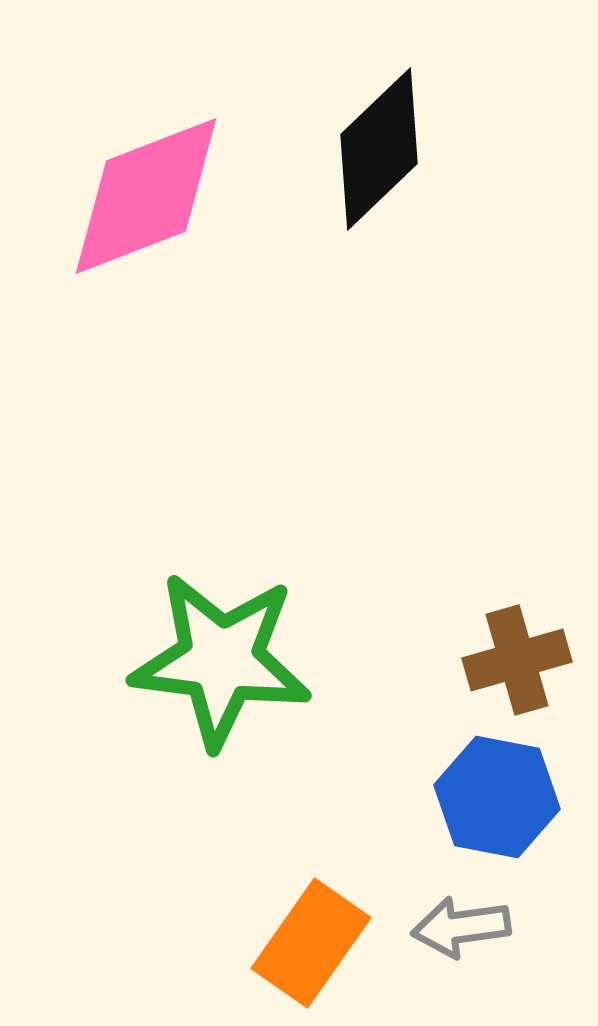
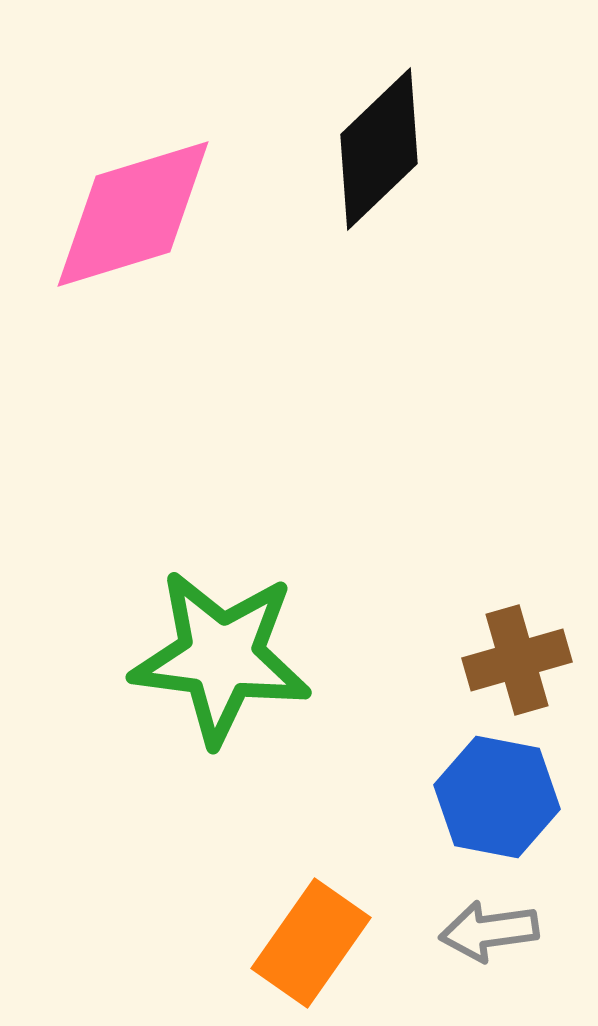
pink diamond: moved 13 px left, 18 px down; rotated 4 degrees clockwise
green star: moved 3 px up
gray arrow: moved 28 px right, 4 px down
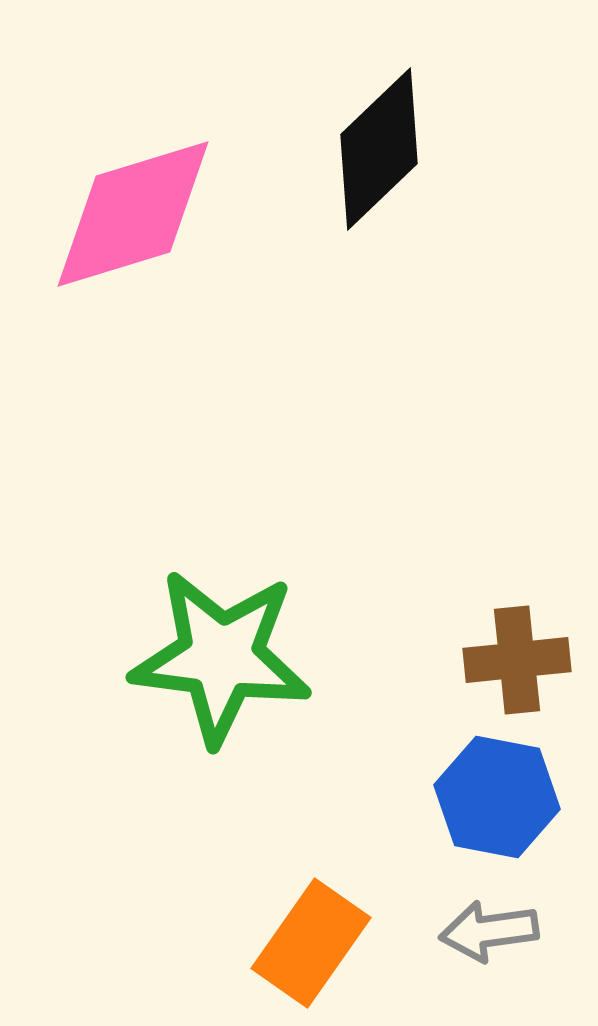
brown cross: rotated 10 degrees clockwise
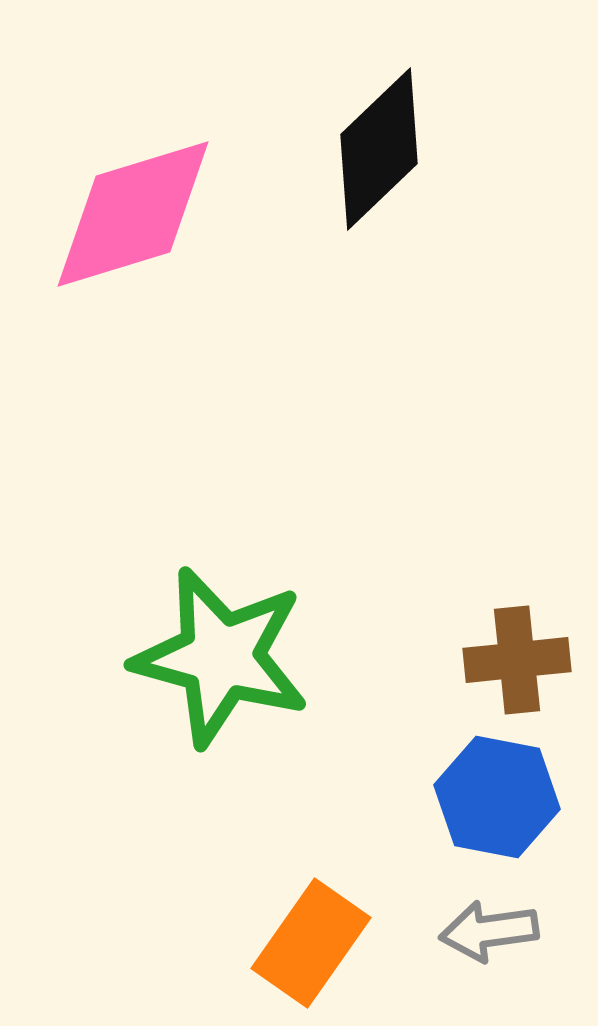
green star: rotated 8 degrees clockwise
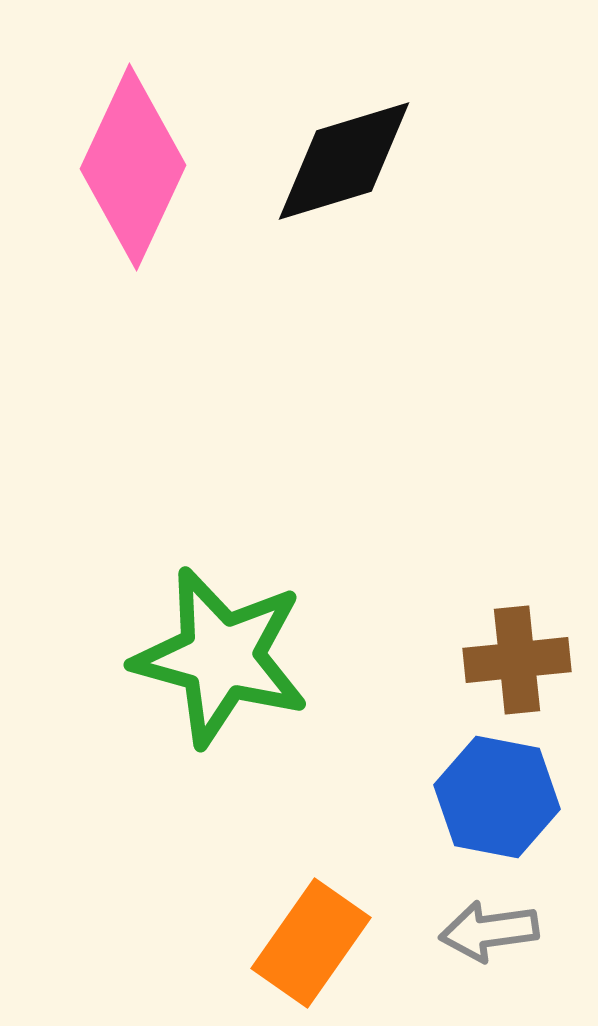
black diamond: moved 35 px left, 12 px down; rotated 27 degrees clockwise
pink diamond: moved 47 px up; rotated 48 degrees counterclockwise
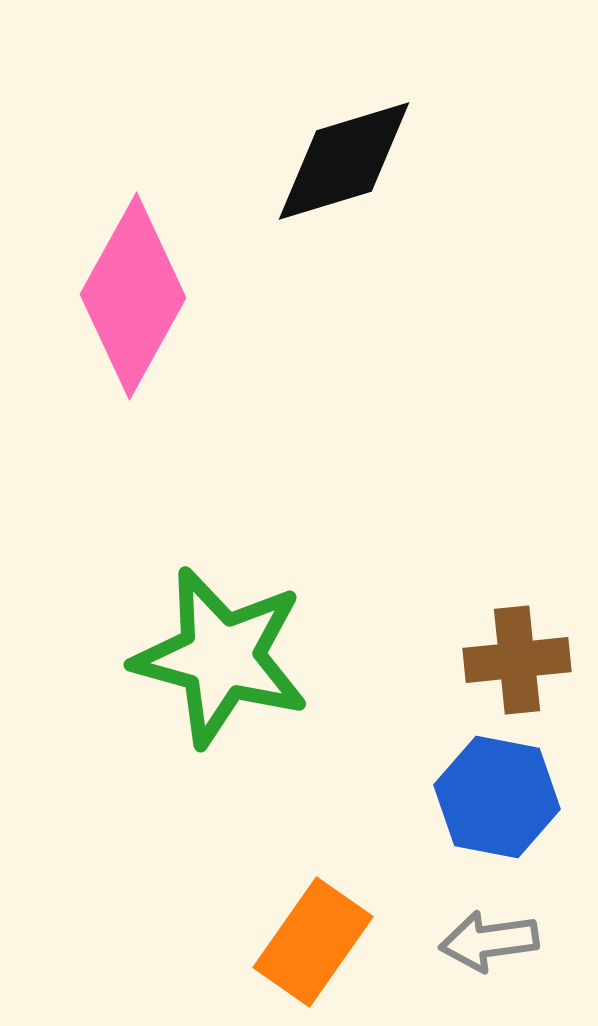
pink diamond: moved 129 px down; rotated 4 degrees clockwise
gray arrow: moved 10 px down
orange rectangle: moved 2 px right, 1 px up
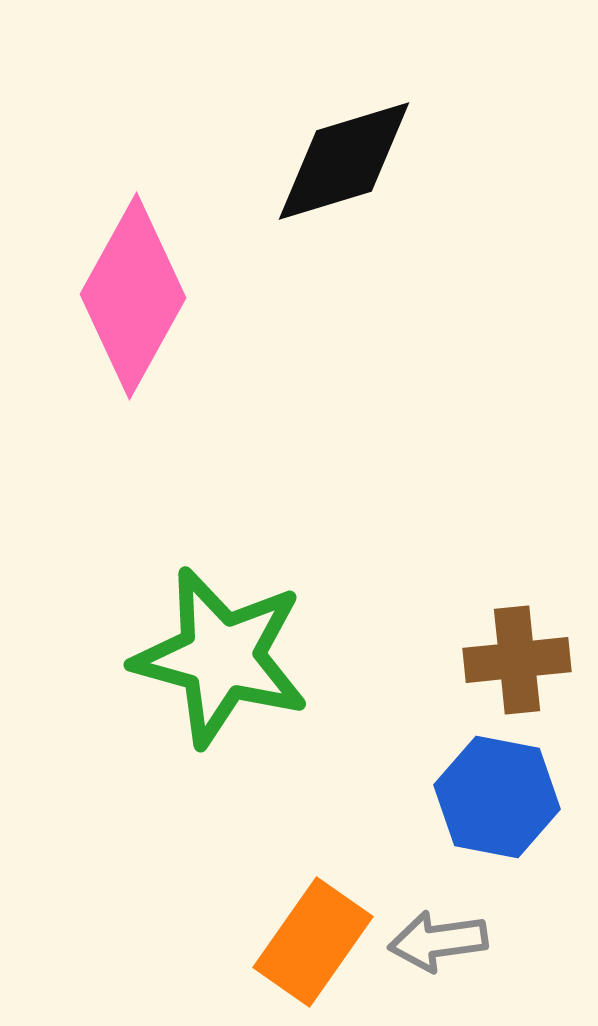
gray arrow: moved 51 px left
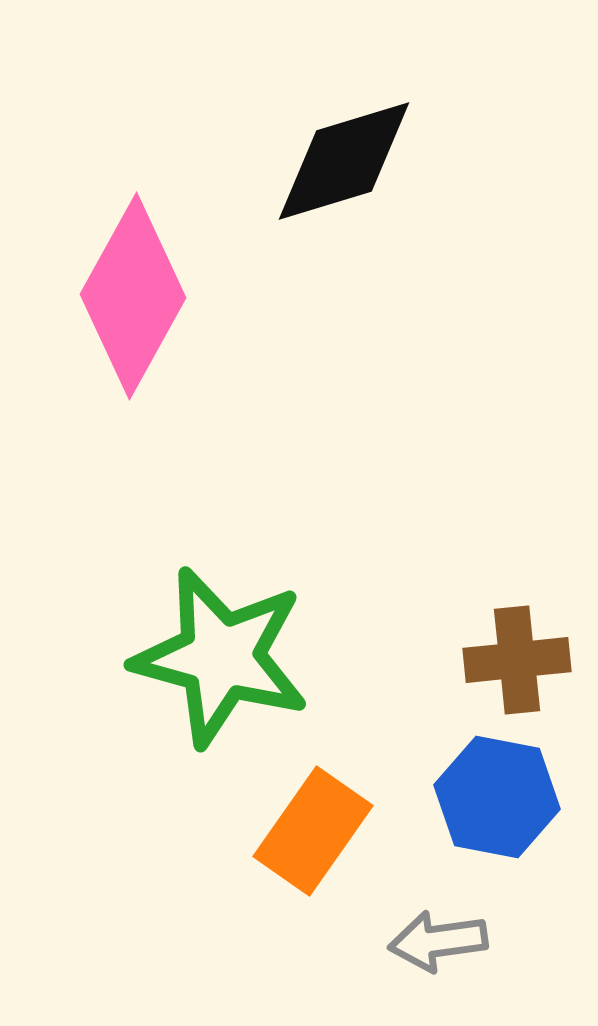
orange rectangle: moved 111 px up
